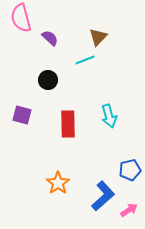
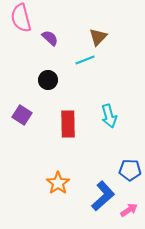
purple square: rotated 18 degrees clockwise
blue pentagon: rotated 15 degrees clockwise
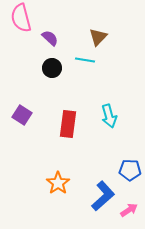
cyan line: rotated 30 degrees clockwise
black circle: moved 4 px right, 12 px up
red rectangle: rotated 8 degrees clockwise
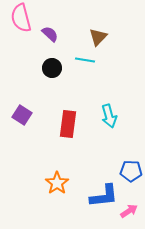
purple semicircle: moved 4 px up
blue pentagon: moved 1 px right, 1 px down
orange star: moved 1 px left
blue L-shape: moved 1 px right; rotated 36 degrees clockwise
pink arrow: moved 1 px down
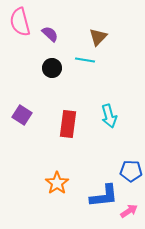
pink semicircle: moved 1 px left, 4 px down
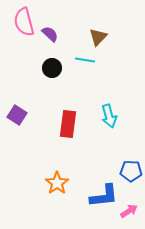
pink semicircle: moved 4 px right
purple square: moved 5 px left
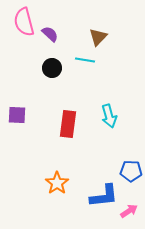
purple square: rotated 30 degrees counterclockwise
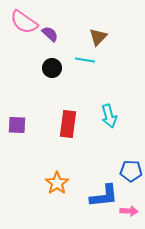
pink semicircle: rotated 40 degrees counterclockwise
purple square: moved 10 px down
pink arrow: rotated 36 degrees clockwise
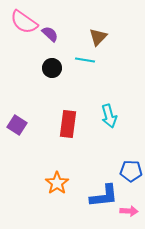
purple square: rotated 30 degrees clockwise
